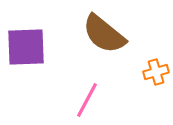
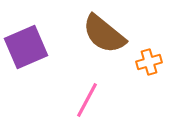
purple square: rotated 21 degrees counterclockwise
orange cross: moved 7 px left, 10 px up
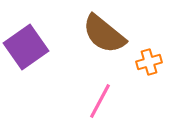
purple square: rotated 12 degrees counterclockwise
pink line: moved 13 px right, 1 px down
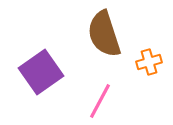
brown semicircle: rotated 33 degrees clockwise
purple square: moved 15 px right, 25 px down
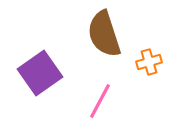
purple square: moved 1 px left, 1 px down
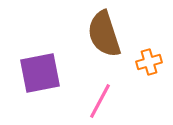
purple square: rotated 24 degrees clockwise
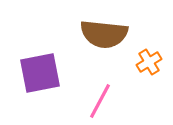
brown semicircle: rotated 66 degrees counterclockwise
orange cross: rotated 15 degrees counterclockwise
